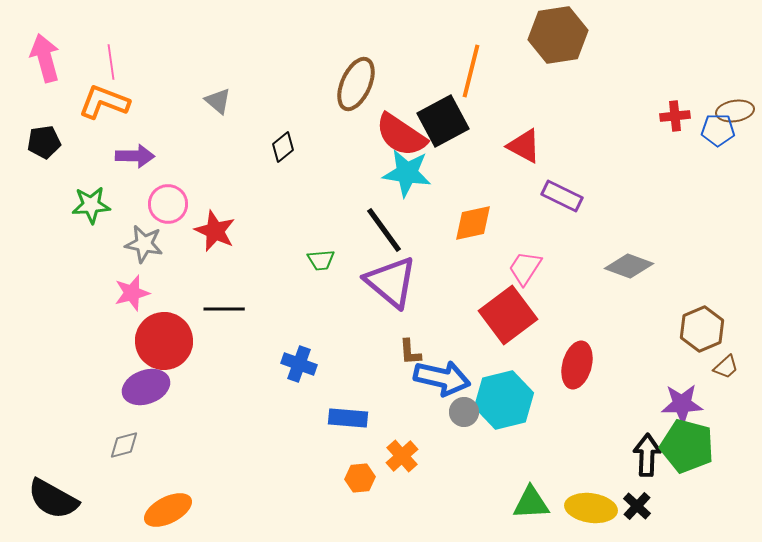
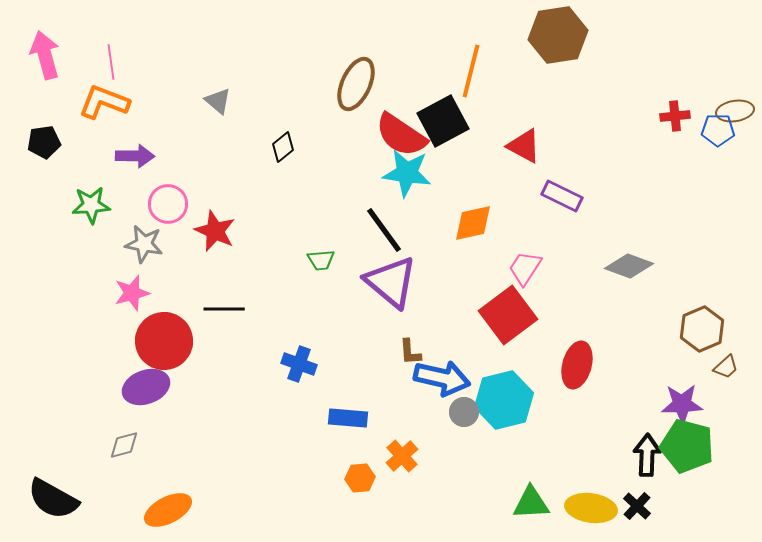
pink arrow at (45, 58): moved 3 px up
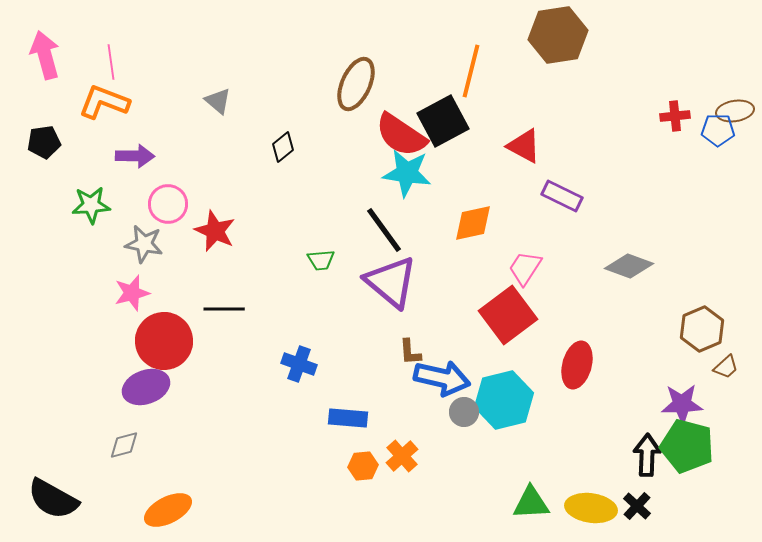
orange hexagon at (360, 478): moved 3 px right, 12 px up
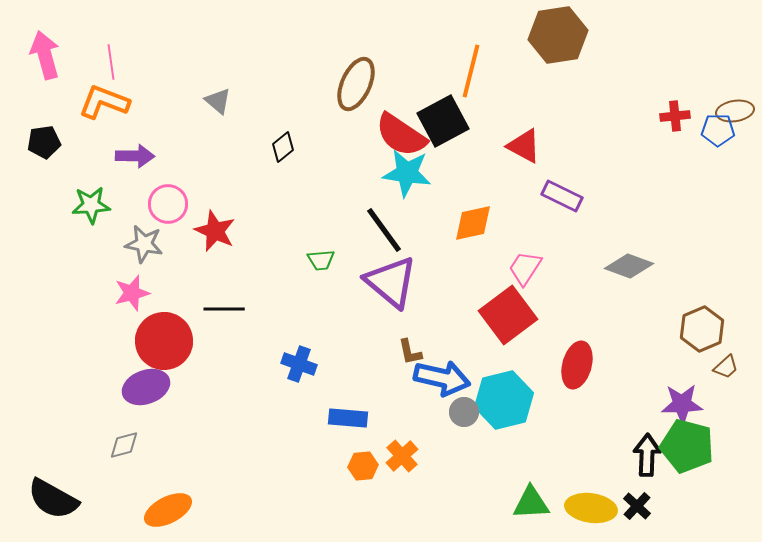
brown L-shape at (410, 352): rotated 8 degrees counterclockwise
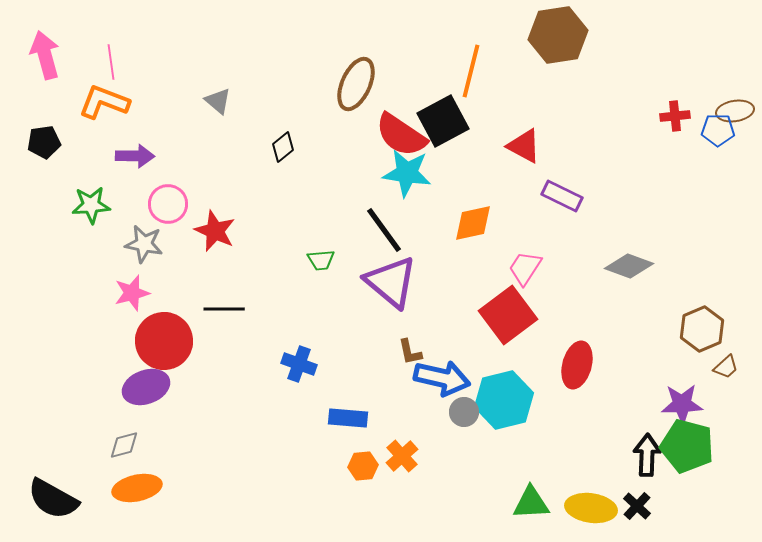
orange ellipse at (168, 510): moved 31 px left, 22 px up; rotated 15 degrees clockwise
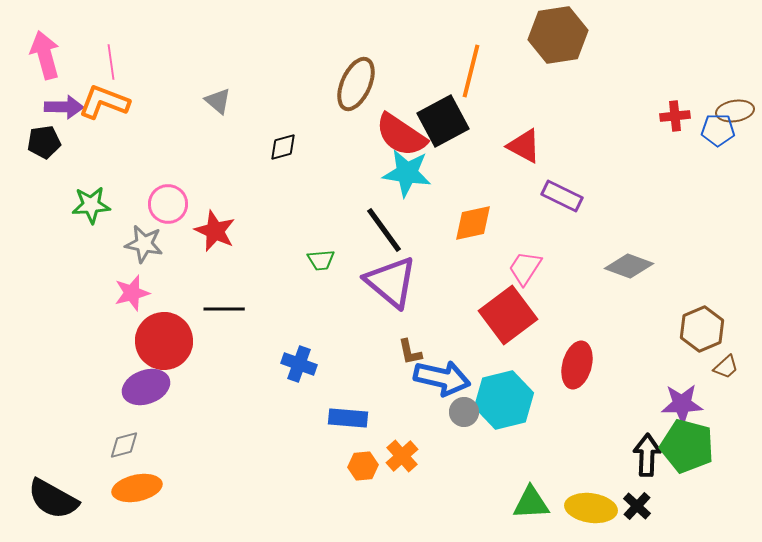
black diamond at (283, 147): rotated 24 degrees clockwise
purple arrow at (135, 156): moved 71 px left, 49 px up
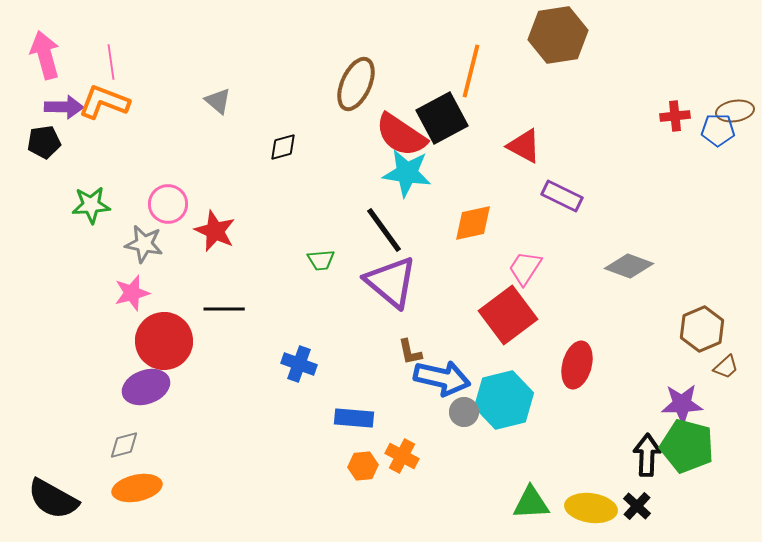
black square at (443, 121): moved 1 px left, 3 px up
blue rectangle at (348, 418): moved 6 px right
orange cross at (402, 456): rotated 20 degrees counterclockwise
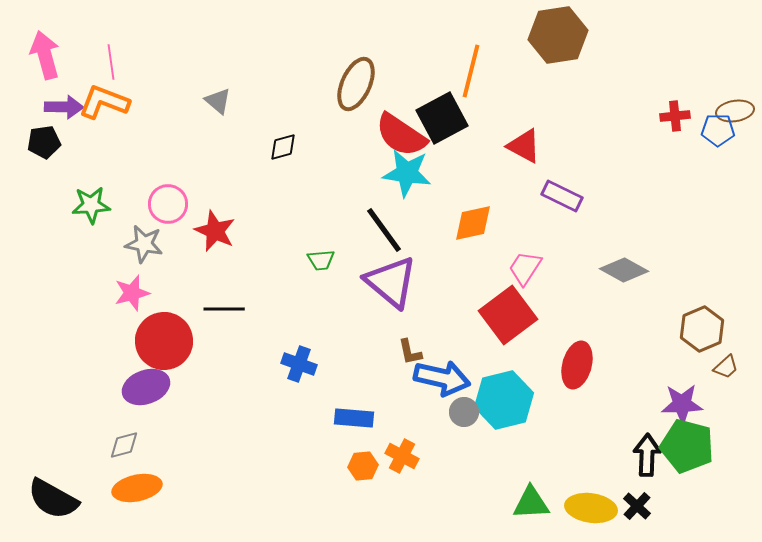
gray diamond at (629, 266): moved 5 px left, 4 px down; rotated 9 degrees clockwise
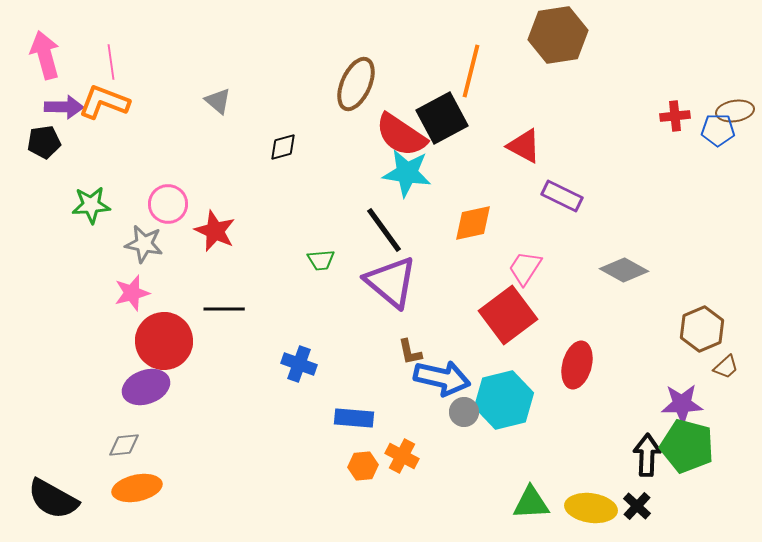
gray diamond at (124, 445): rotated 8 degrees clockwise
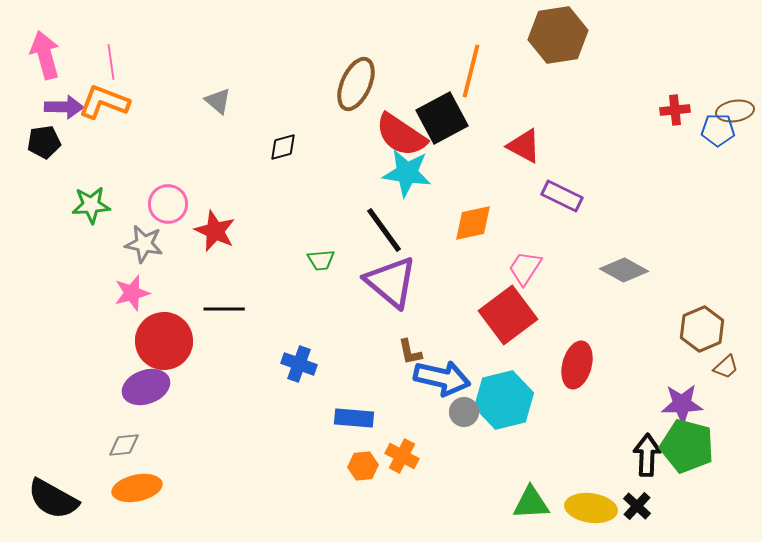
red cross at (675, 116): moved 6 px up
